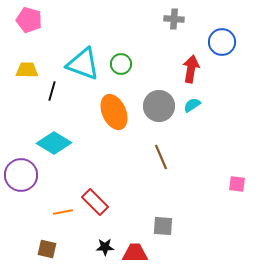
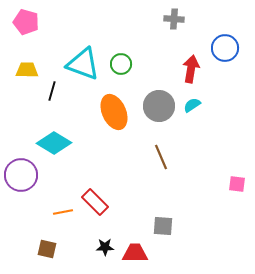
pink pentagon: moved 3 px left, 2 px down
blue circle: moved 3 px right, 6 px down
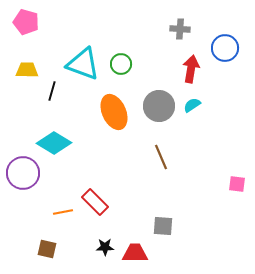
gray cross: moved 6 px right, 10 px down
purple circle: moved 2 px right, 2 px up
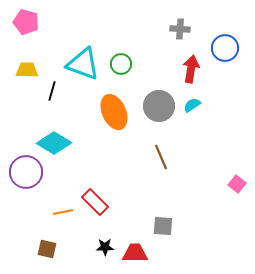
purple circle: moved 3 px right, 1 px up
pink square: rotated 30 degrees clockwise
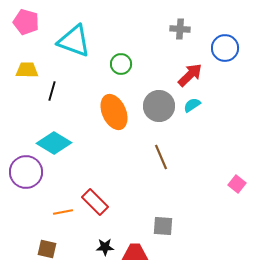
cyan triangle: moved 9 px left, 23 px up
red arrow: moved 1 px left, 6 px down; rotated 36 degrees clockwise
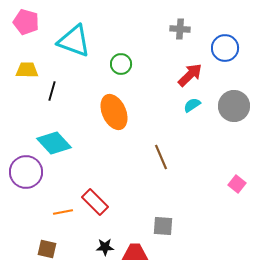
gray circle: moved 75 px right
cyan diamond: rotated 16 degrees clockwise
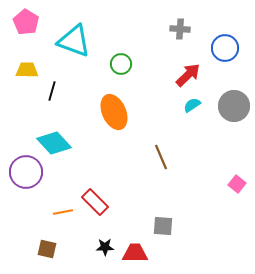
pink pentagon: rotated 15 degrees clockwise
red arrow: moved 2 px left
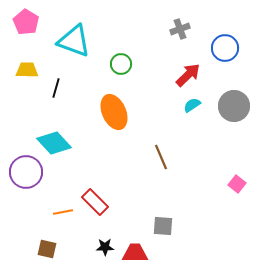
gray cross: rotated 24 degrees counterclockwise
black line: moved 4 px right, 3 px up
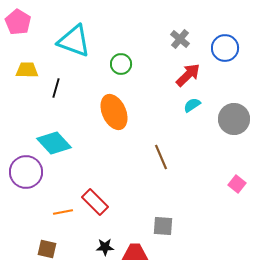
pink pentagon: moved 8 px left
gray cross: moved 10 px down; rotated 30 degrees counterclockwise
gray circle: moved 13 px down
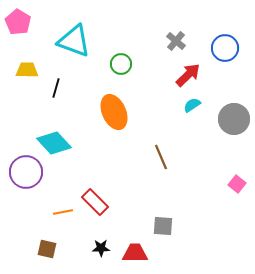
gray cross: moved 4 px left, 2 px down
black star: moved 4 px left, 1 px down
